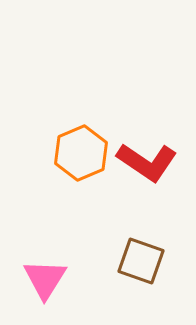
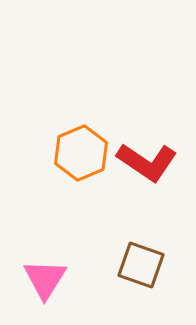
brown square: moved 4 px down
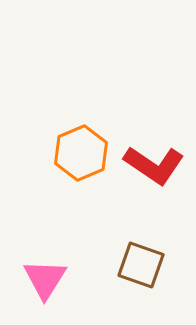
red L-shape: moved 7 px right, 3 px down
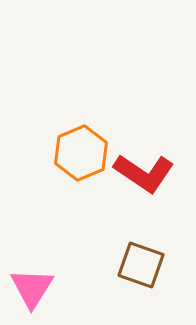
red L-shape: moved 10 px left, 8 px down
pink triangle: moved 13 px left, 9 px down
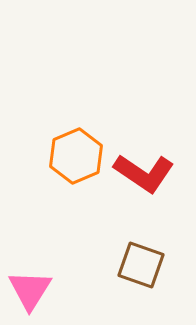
orange hexagon: moved 5 px left, 3 px down
pink triangle: moved 2 px left, 2 px down
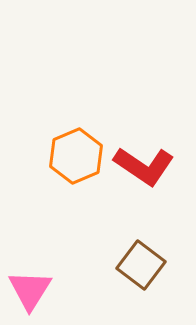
red L-shape: moved 7 px up
brown square: rotated 18 degrees clockwise
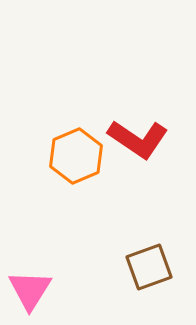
red L-shape: moved 6 px left, 27 px up
brown square: moved 8 px right, 2 px down; rotated 33 degrees clockwise
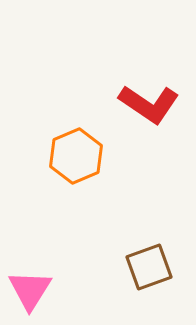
red L-shape: moved 11 px right, 35 px up
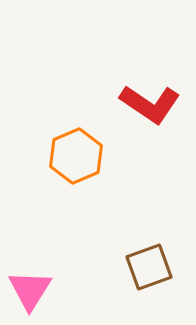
red L-shape: moved 1 px right
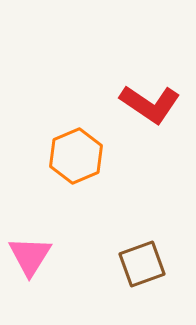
brown square: moved 7 px left, 3 px up
pink triangle: moved 34 px up
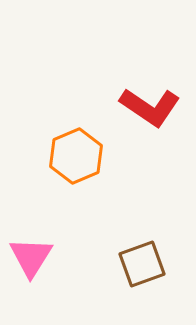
red L-shape: moved 3 px down
pink triangle: moved 1 px right, 1 px down
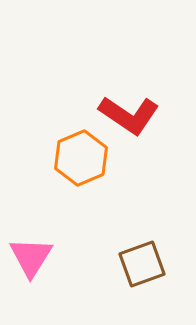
red L-shape: moved 21 px left, 8 px down
orange hexagon: moved 5 px right, 2 px down
